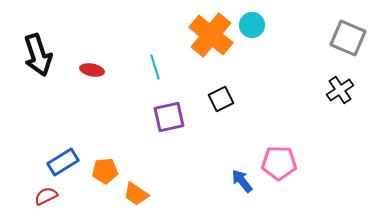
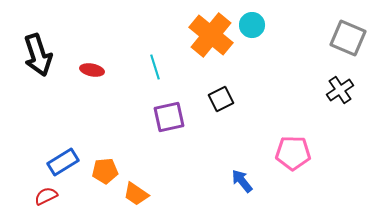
pink pentagon: moved 14 px right, 10 px up
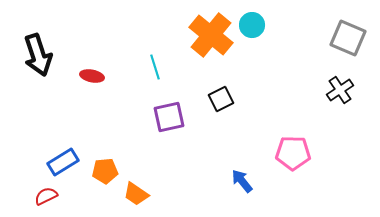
red ellipse: moved 6 px down
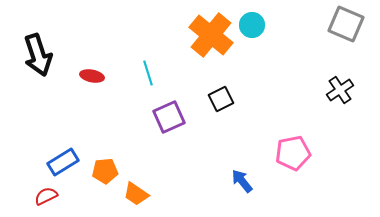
gray square: moved 2 px left, 14 px up
cyan line: moved 7 px left, 6 px down
purple square: rotated 12 degrees counterclockwise
pink pentagon: rotated 12 degrees counterclockwise
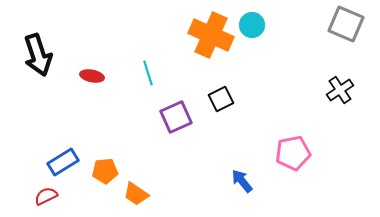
orange cross: rotated 15 degrees counterclockwise
purple square: moved 7 px right
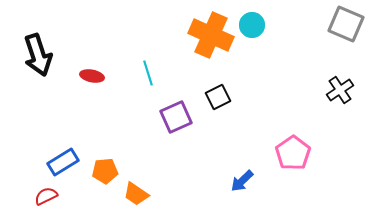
black square: moved 3 px left, 2 px up
pink pentagon: rotated 24 degrees counterclockwise
blue arrow: rotated 95 degrees counterclockwise
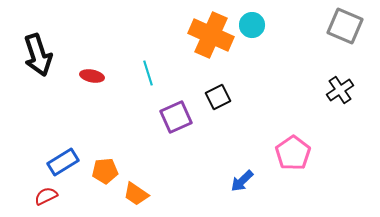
gray square: moved 1 px left, 2 px down
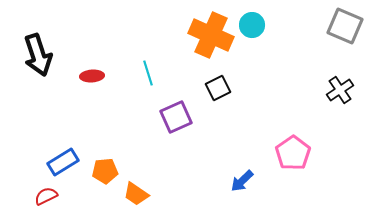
red ellipse: rotated 15 degrees counterclockwise
black square: moved 9 px up
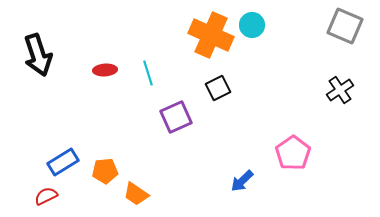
red ellipse: moved 13 px right, 6 px up
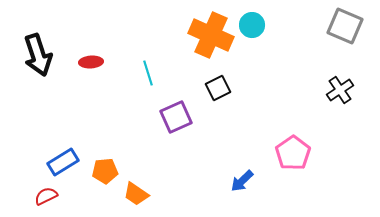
red ellipse: moved 14 px left, 8 px up
